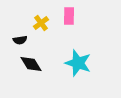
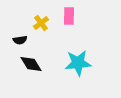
cyan star: rotated 24 degrees counterclockwise
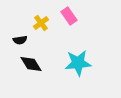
pink rectangle: rotated 36 degrees counterclockwise
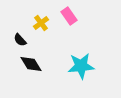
black semicircle: rotated 56 degrees clockwise
cyan star: moved 3 px right, 3 px down
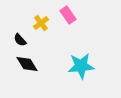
pink rectangle: moved 1 px left, 1 px up
black diamond: moved 4 px left
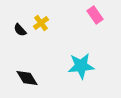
pink rectangle: moved 27 px right
black semicircle: moved 10 px up
black diamond: moved 14 px down
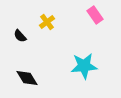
yellow cross: moved 6 px right, 1 px up
black semicircle: moved 6 px down
cyan star: moved 3 px right
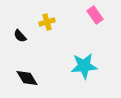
yellow cross: rotated 21 degrees clockwise
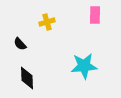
pink rectangle: rotated 36 degrees clockwise
black semicircle: moved 8 px down
black diamond: rotated 30 degrees clockwise
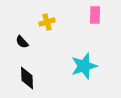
black semicircle: moved 2 px right, 2 px up
cyan star: rotated 12 degrees counterclockwise
